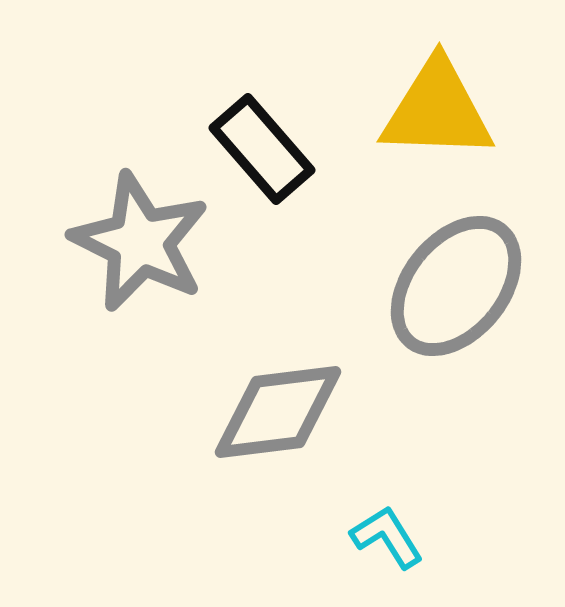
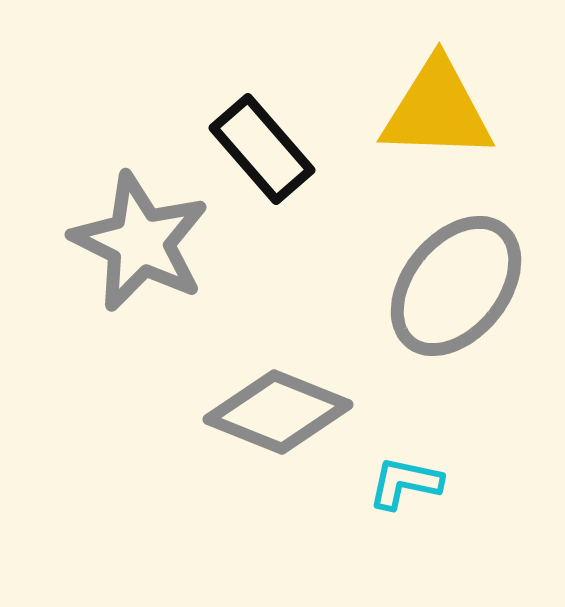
gray diamond: rotated 29 degrees clockwise
cyan L-shape: moved 18 px right, 54 px up; rotated 46 degrees counterclockwise
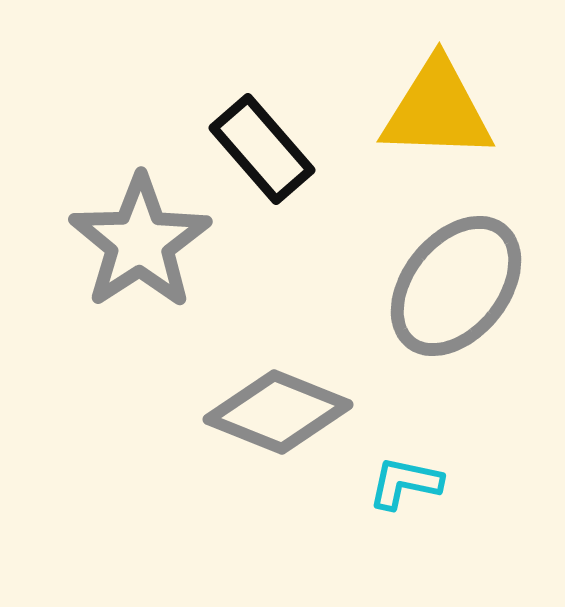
gray star: rotated 13 degrees clockwise
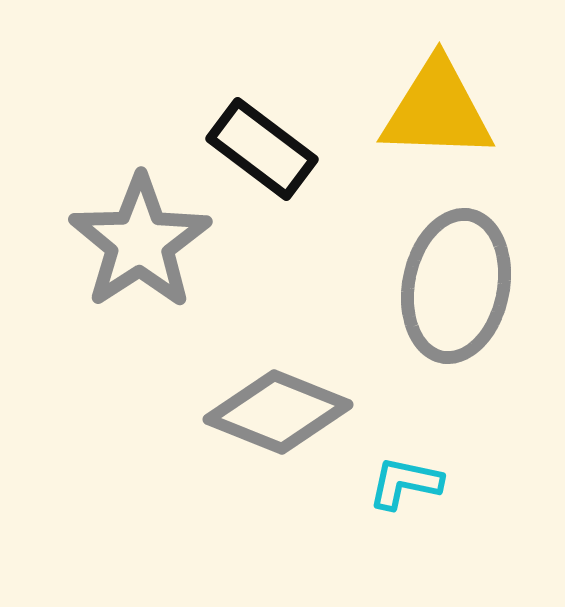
black rectangle: rotated 12 degrees counterclockwise
gray ellipse: rotated 28 degrees counterclockwise
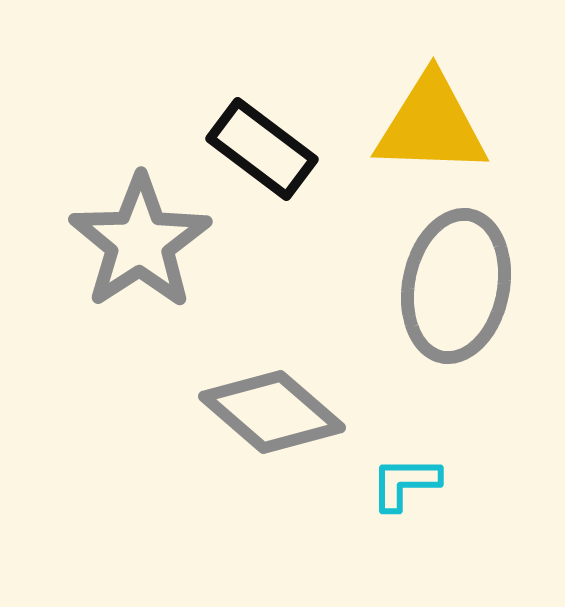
yellow triangle: moved 6 px left, 15 px down
gray diamond: moved 6 px left; rotated 19 degrees clockwise
cyan L-shape: rotated 12 degrees counterclockwise
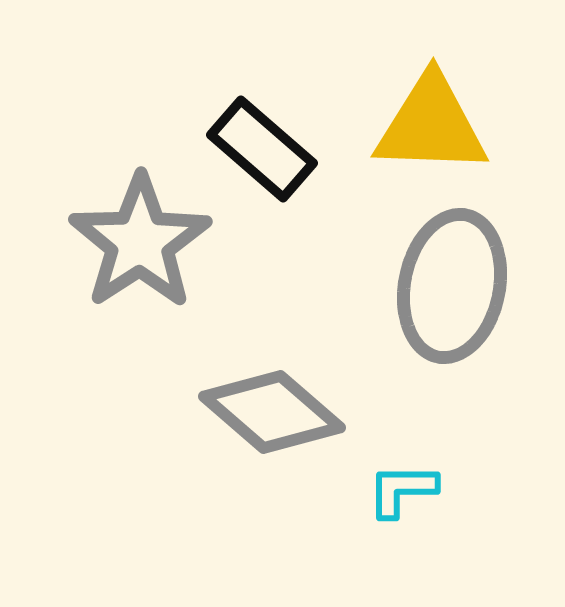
black rectangle: rotated 4 degrees clockwise
gray ellipse: moved 4 px left
cyan L-shape: moved 3 px left, 7 px down
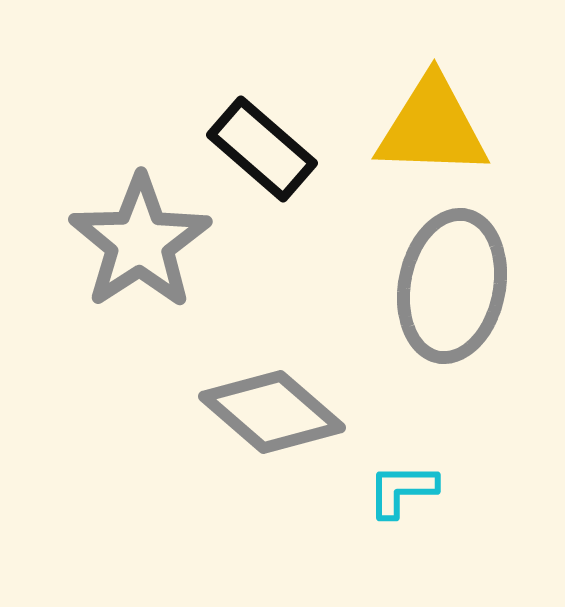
yellow triangle: moved 1 px right, 2 px down
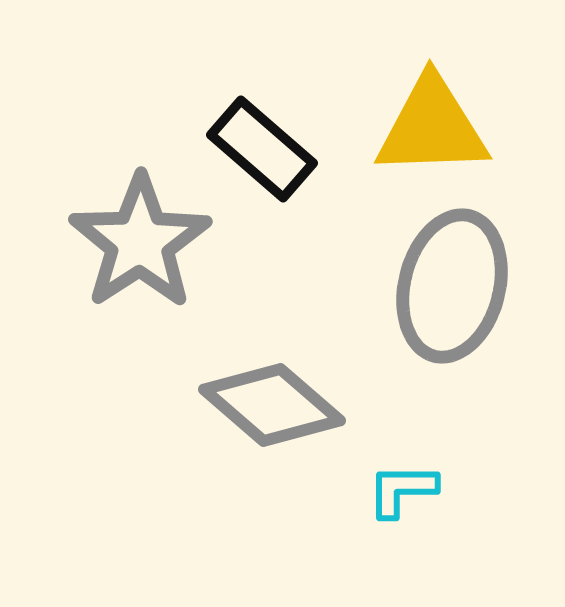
yellow triangle: rotated 4 degrees counterclockwise
gray ellipse: rotated 3 degrees clockwise
gray diamond: moved 7 px up
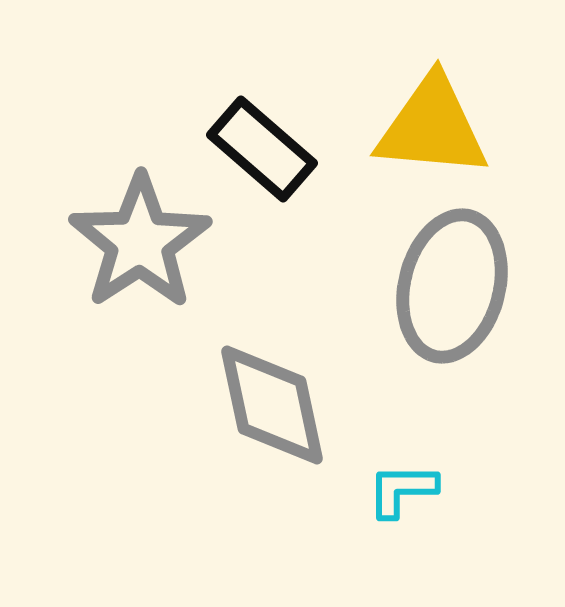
yellow triangle: rotated 7 degrees clockwise
gray diamond: rotated 37 degrees clockwise
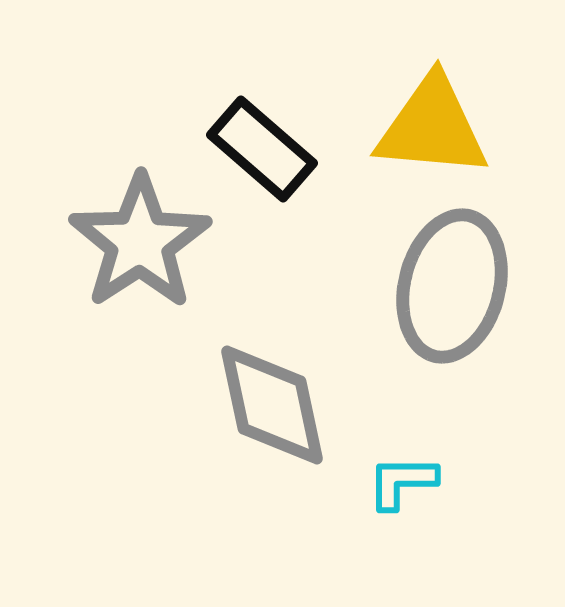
cyan L-shape: moved 8 px up
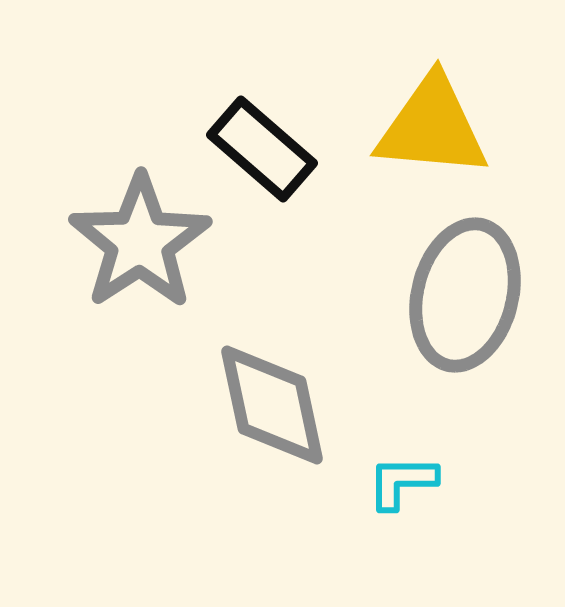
gray ellipse: moved 13 px right, 9 px down
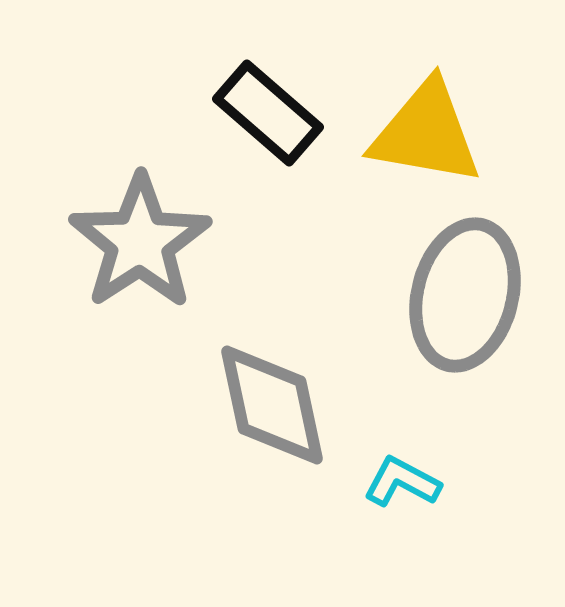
yellow triangle: moved 6 px left, 6 px down; rotated 5 degrees clockwise
black rectangle: moved 6 px right, 36 px up
cyan L-shape: rotated 28 degrees clockwise
